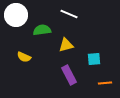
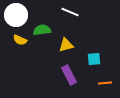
white line: moved 1 px right, 2 px up
yellow semicircle: moved 4 px left, 17 px up
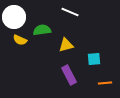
white circle: moved 2 px left, 2 px down
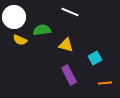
yellow triangle: rotated 28 degrees clockwise
cyan square: moved 1 px right, 1 px up; rotated 24 degrees counterclockwise
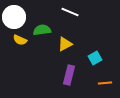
yellow triangle: moved 1 px left, 1 px up; rotated 42 degrees counterclockwise
purple rectangle: rotated 42 degrees clockwise
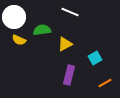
yellow semicircle: moved 1 px left
orange line: rotated 24 degrees counterclockwise
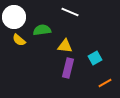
yellow semicircle: rotated 16 degrees clockwise
yellow triangle: moved 2 px down; rotated 35 degrees clockwise
purple rectangle: moved 1 px left, 7 px up
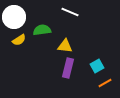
yellow semicircle: rotated 72 degrees counterclockwise
cyan square: moved 2 px right, 8 px down
